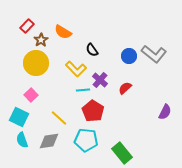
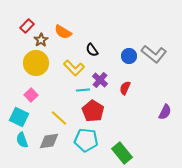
yellow L-shape: moved 2 px left, 1 px up
red semicircle: rotated 24 degrees counterclockwise
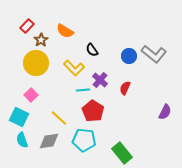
orange semicircle: moved 2 px right, 1 px up
cyan pentagon: moved 2 px left
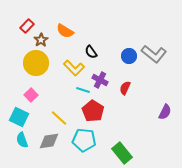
black semicircle: moved 1 px left, 2 px down
purple cross: rotated 14 degrees counterclockwise
cyan line: rotated 24 degrees clockwise
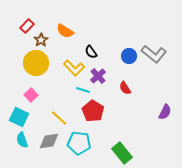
purple cross: moved 2 px left, 4 px up; rotated 21 degrees clockwise
red semicircle: rotated 56 degrees counterclockwise
cyan pentagon: moved 5 px left, 3 px down
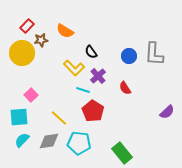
brown star: rotated 24 degrees clockwise
gray L-shape: rotated 55 degrees clockwise
yellow circle: moved 14 px left, 10 px up
purple semicircle: moved 2 px right; rotated 21 degrees clockwise
cyan square: rotated 30 degrees counterclockwise
cyan semicircle: rotated 63 degrees clockwise
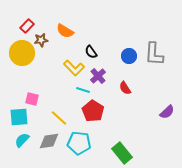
pink square: moved 1 px right, 4 px down; rotated 32 degrees counterclockwise
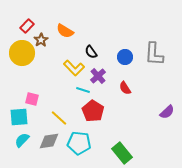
brown star: rotated 24 degrees counterclockwise
blue circle: moved 4 px left, 1 px down
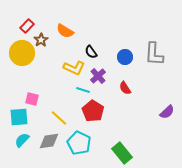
yellow L-shape: rotated 20 degrees counterclockwise
cyan pentagon: rotated 20 degrees clockwise
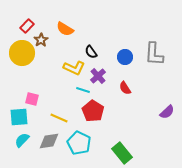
orange semicircle: moved 2 px up
yellow line: rotated 18 degrees counterclockwise
